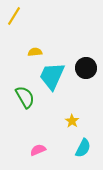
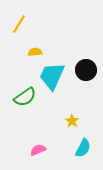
yellow line: moved 5 px right, 8 px down
black circle: moved 2 px down
green semicircle: rotated 85 degrees clockwise
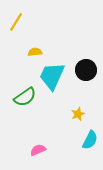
yellow line: moved 3 px left, 2 px up
yellow star: moved 6 px right, 7 px up; rotated 16 degrees clockwise
cyan semicircle: moved 7 px right, 8 px up
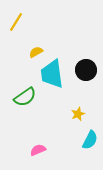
yellow semicircle: moved 1 px right; rotated 24 degrees counterclockwise
cyan trapezoid: moved 2 px up; rotated 32 degrees counterclockwise
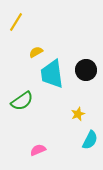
green semicircle: moved 3 px left, 4 px down
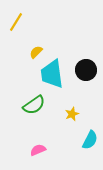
yellow semicircle: rotated 16 degrees counterclockwise
green semicircle: moved 12 px right, 4 px down
yellow star: moved 6 px left
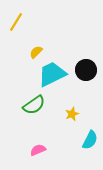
cyan trapezoid: rotated 72 degrees clockwise
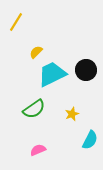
green semicircle: moved 4 px down
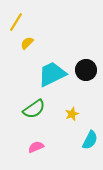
yellow semicircle: moved 9 px left, 9 px up
pink semicircle: moved 2 px left, 3 px up
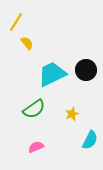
yellow semicircle: rotated 96 degrees clockwise
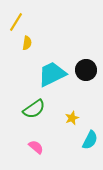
yellow semicircle: rotated 48 degrees clockwise
yellow star: moved 4 px down
pink semicircle: rotated 63 degrees clockwise
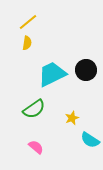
yellow line: moved 12 px right; rotated 18 degrees clockwise
cyan semicircle: rotated 96 degrees clockwise
